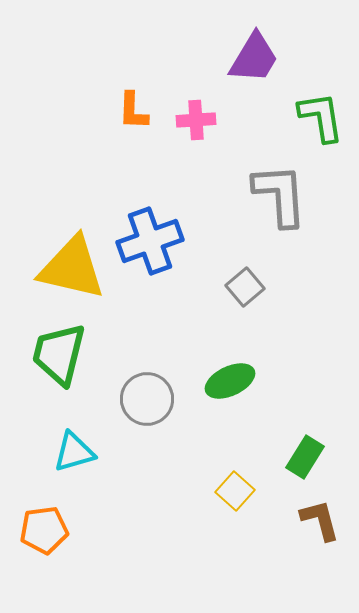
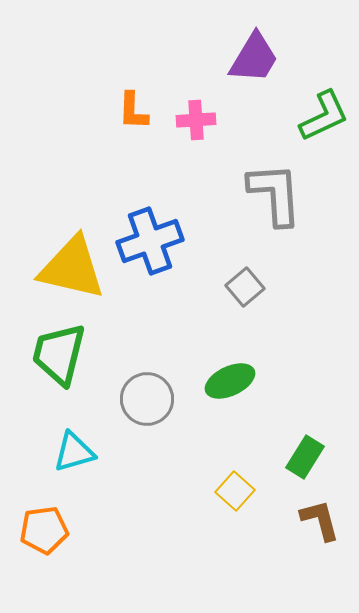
green L-shape: moved 3 px right, 1 px up; rotated 74 degrees clockwise
gray L-shape: moved 5 px left, 1 px up
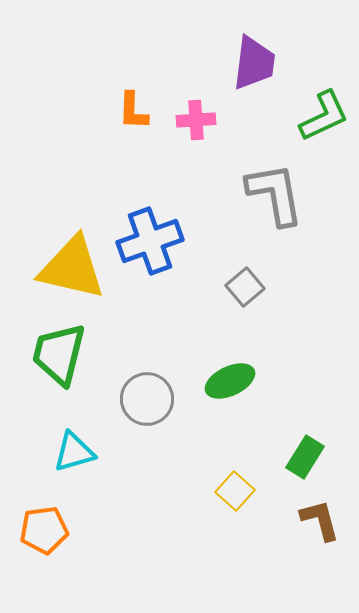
purple trapezoid: moved 5 px down; rotated 24 degrees counterclockwise
gray L-shape: rotated 6 degrees counterclockwise
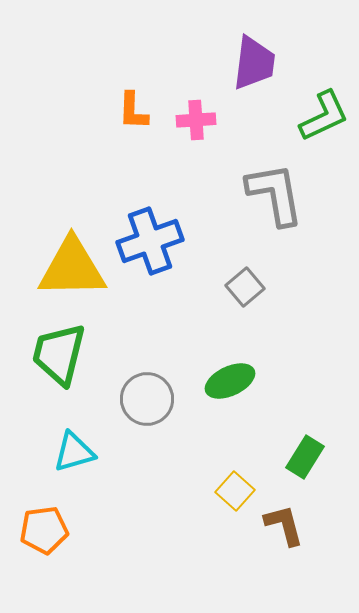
yellow triangle: rotated 14 degrees counterclockwise
brown L-shape: moved 36 px left, 5 px down
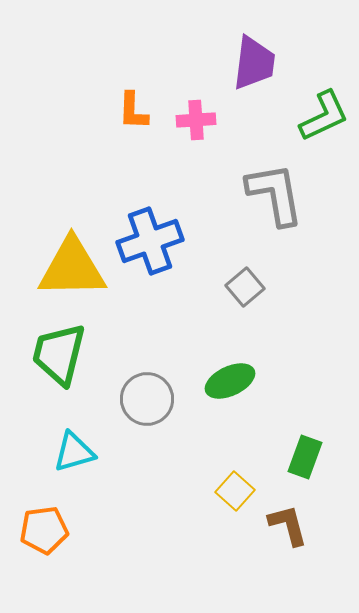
green rectangle: rotated 12 degrees counterclockwise
brown L-shape: moved 4 px right
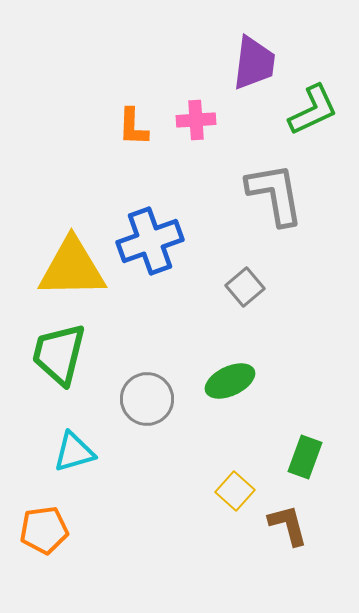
orange L-shape: moved 16 px down
green L-shape: moved 11 px left, 6 px up
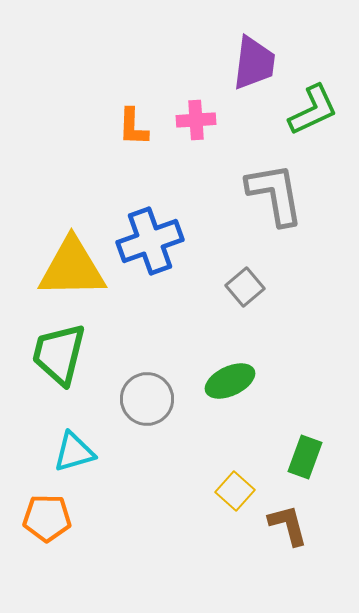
orange pentagon: moved 3 px right, 12 px up; rotated 9 degrees clockwise
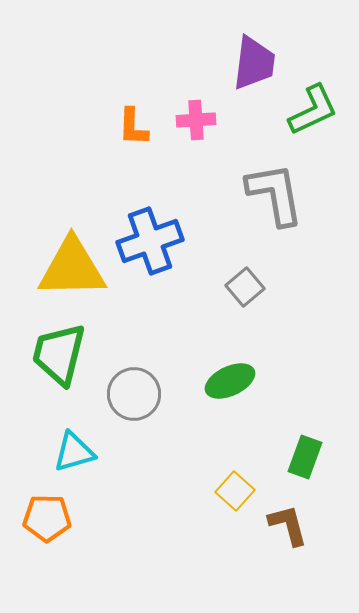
gray circle: moved 13 px left, 5 px up
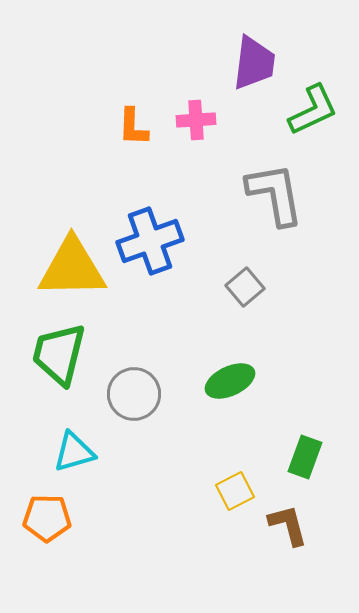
yellow square: rotated 21 degrees clockwise
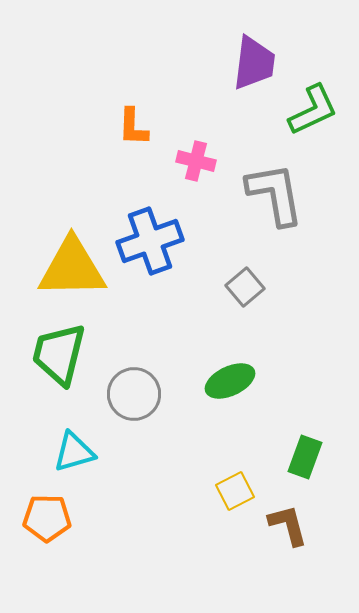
pink cross: moved 41 px down; rotated 18 degrees clockwise
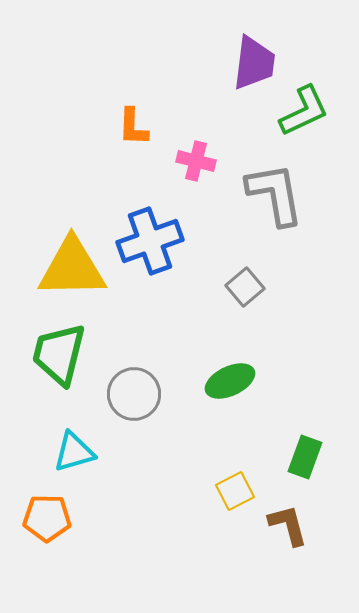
green L-shape: moved 9 px left, 1 px down
